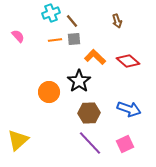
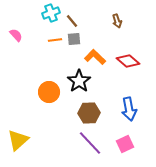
pink semicircle: moved 2 px left, 1 px up
blue arrow: rotated 60 degrees clockwise
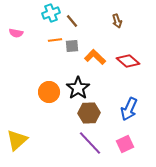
pink semicircle: moved 2 px up; rotated 144 degrees clockwise
gray square: moved 2 px left, 7 px down
black star: moved 1 px left, 7 px down
blue arrow: rotated 35 degrees clockwise
yellow triangle: moved 1 px left
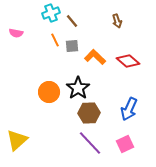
orange line: rotated 72 degrees clockwise
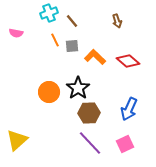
cyan cross: moved 2 px left
